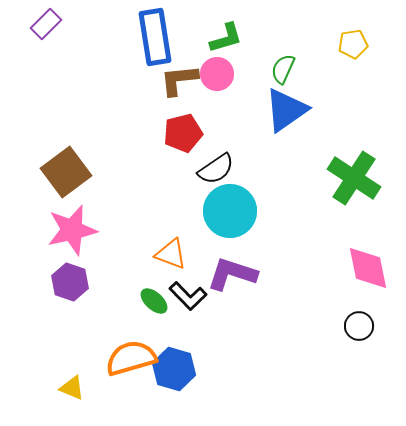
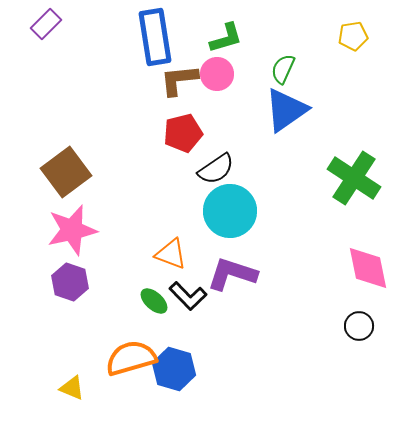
yellow pentagon: moved 8 px up
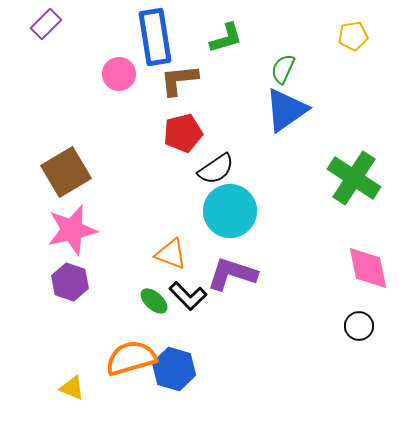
pink circle: moved 98 px left
brown square: rotated 6 degrees clockwise
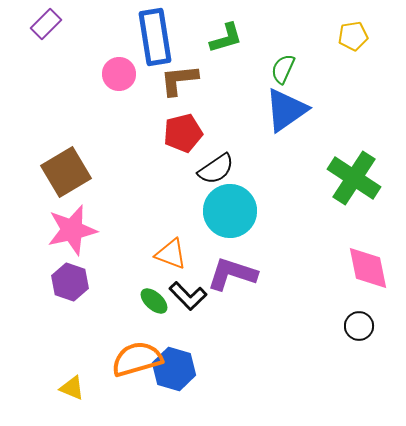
orange semicircle: moved 6 px right, 1 px down
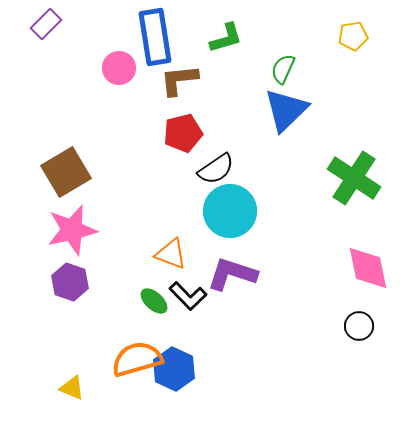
pink circle: moved 6 px up
blue triangle: rotated 9 degrees counterclockwise
blue hexagon: rotated 9 degrees clockwise
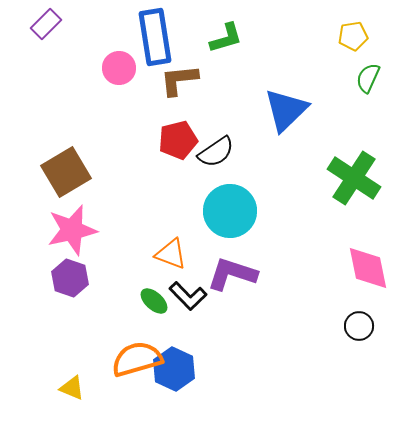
green semicircle: moved 85 px right, 9 px down
red pentagon: moved 5 px left, 7 px down
black semicircle: moved 17 px up
purple hexagon: moved 4 px up
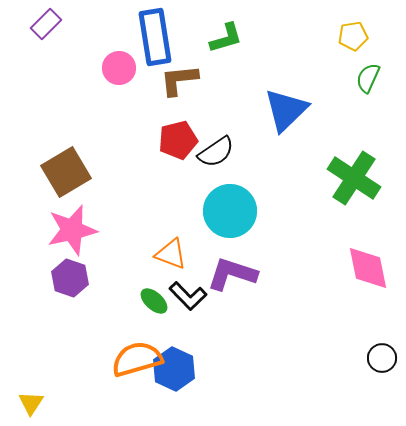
black circle: moved 23 px right, 32 px down
yellow triangle: moved 41 px left, 15 px down; rotated 40 degrees clockwise
